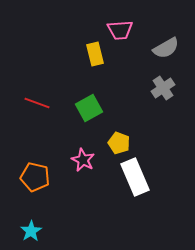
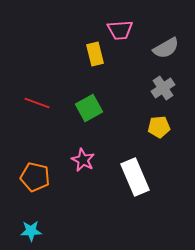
yellow pentagon: moved 40 px right, 16 px up; rotated 25 degrees counterclockwise
cyan star: rotated 30 degrees clockwise
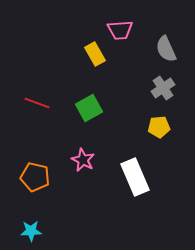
gray semicircle: moved 1 px down; rotated 96 degrees clockwise
yellow rectangle: rotated 15 degrees counterclockwise
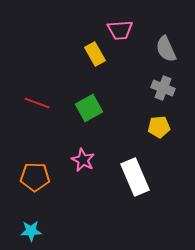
gray cross: rotated 35 degrees counterclockwise
orange pentagon: rotated 12 degrees counterclockwise
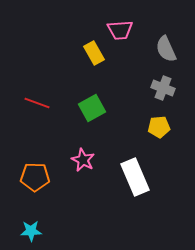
yellow rectangle: moved 1 px left, 1 px up
green square: moved 3 px right
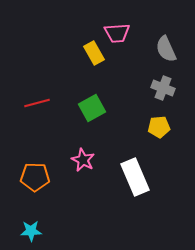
pink trapezoid: moved 3 px left, 3 px down
red line: rotated 35 degrees counterclockwise
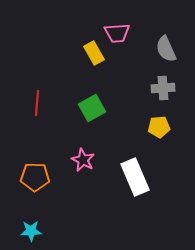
gray cross: rotated 25 degrees counterclockwise
red line: rotated 70 degrees counterclockwise
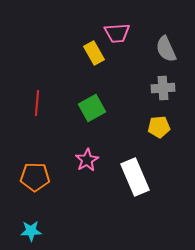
pink star: moved 4 px right; rotated 15 degrees clockwise
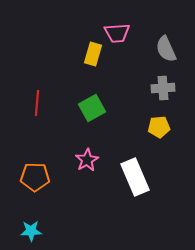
yellow rectangle: moved 1 px left, 1 px down; rotated 45 degrees clockwise
